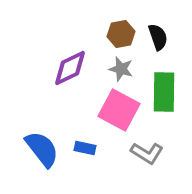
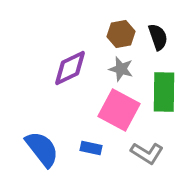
blue rectangle: moved 6 px right
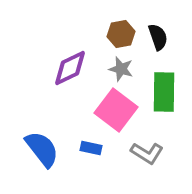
pink square: moved 3 px left; rotated 9 degrees clockwise
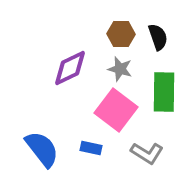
brown hexagon: rotated 12 degrees clockwise
gray star: moved 1 px left
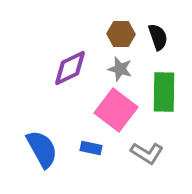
blue semicircle: rotated 9 degrees clockwise
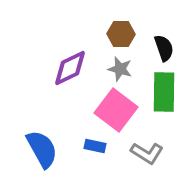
black semicircle: moved 6 px right, 11 px down
blue rectangle: moved 4 px right, 2 px up
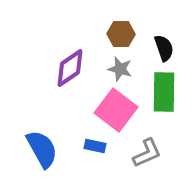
purple diamond: rotated 9 degrees counterclockwise
gray L-shape: rotated 56 degrees counterclockwise
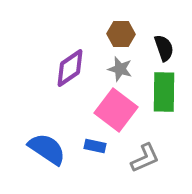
blue semicircle: moved 5 px right; rotated 27 degrees counterclockwise
gray L-shape: moved 2 px left, 5 px down
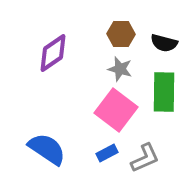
black semicircle: moved 5 px up; rotated 124 degrees clockwise
purple diamond: moved 17 px left, 15 px up
blue rectangle: moved 12 px right, 7 px down; rotated 40 degrees counterclockwise
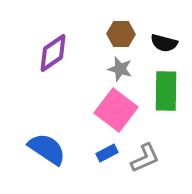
green rectangle: moved 2 px right, 1 px up
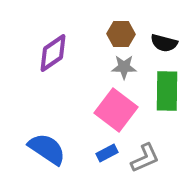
gray star: moved 4 px right, 2 px up; rotated 15 degrees counterclockwise
green rectangle: moved 1 px right
